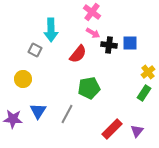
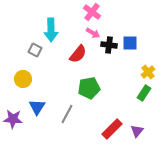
blue triangle: moved 1 px left, 4 px up
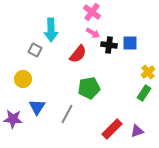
purple triangle: rotated 32 degrees clockwise
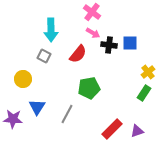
gray square: moved 9 px right, 6 px down
